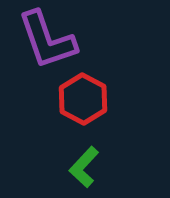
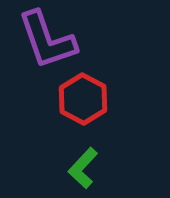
green L-shape: moved 1 px left, 1 px down
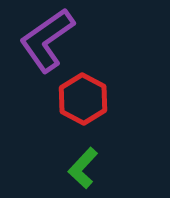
purple L-shape: rotated 74 degrees clockwise
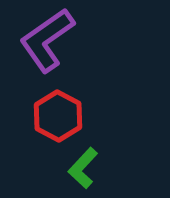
red hexagon: moved 25 px left, 17 px down
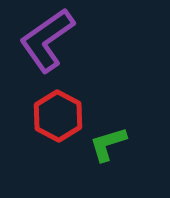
green L-shape: moved 25 px right, 24 px up; rotated 30 degrees clockwise
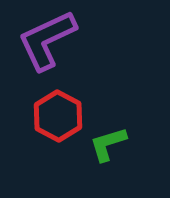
purple L-shape: rotated 10 degrees clockwise
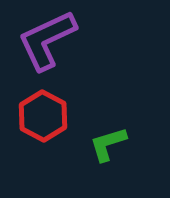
red hexagon: moved 15 px left
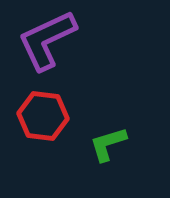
red hexagon: rotated 21 degrees counterclockwise
